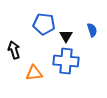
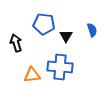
black arrow: moved 2 px right, 7 px up
blue cross: moved 6 px left, 6 px down
orange triangle: moved 2 px left, 2 px down
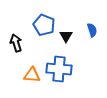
blue pentagon: moved 1 px down; rotated 15 degrees clockwise
blue cross: moved 1 px left, 2 px down
orange triangle: rotated 12 degrees clockwise
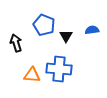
blue semicircle: rotated 80 degrees counterclockwise
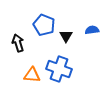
black arrow: moved 2 px right
blue cross: rotated 15 degrees clockwise
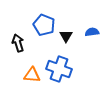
blue semicircle: moved 2 px down
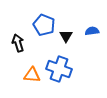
blue semicircle: moved 1 px up
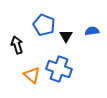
black arrow: moved 1 px left, 2 px down
orange triangle: rotated 36 degrees clockwise
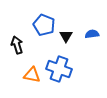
blue semicircle: moved 3 px down
orange triangle: rotated 30 degrees counterclockwise
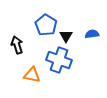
blue pentagon: moved 2 px right; rotated 10 degrees clockwise
blue cross: moved 9 px up
